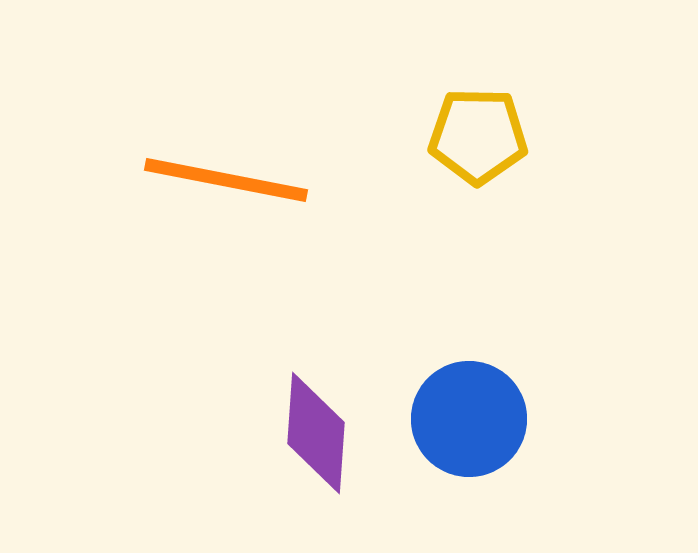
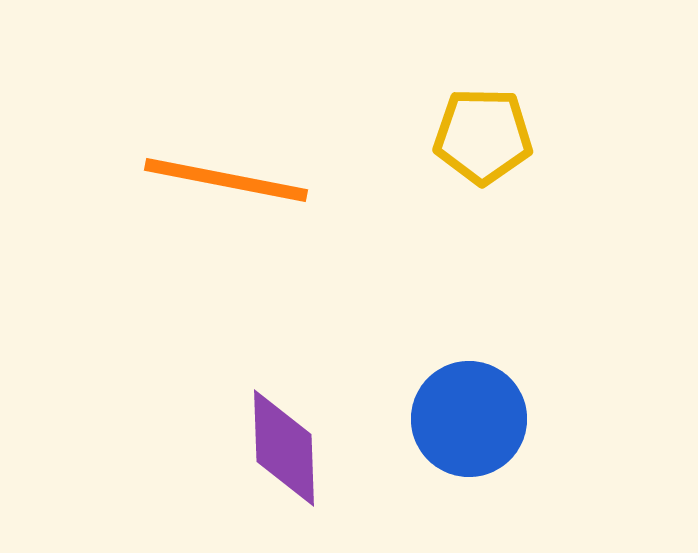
yellow pentagon: moved 5 px right
purple diamond: moved 32 px left, 15 px down; rotated 6 degrees counterclockwise
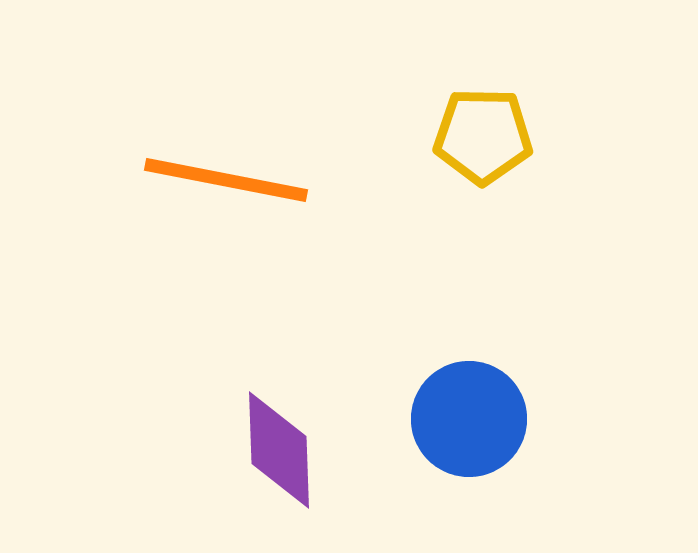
purple diamond: moved 5 px left, 2 px down
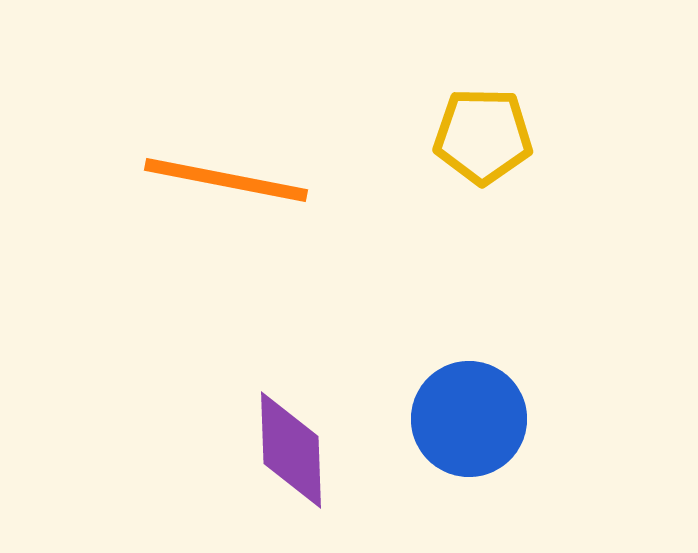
purple diamond: moved 12 px right
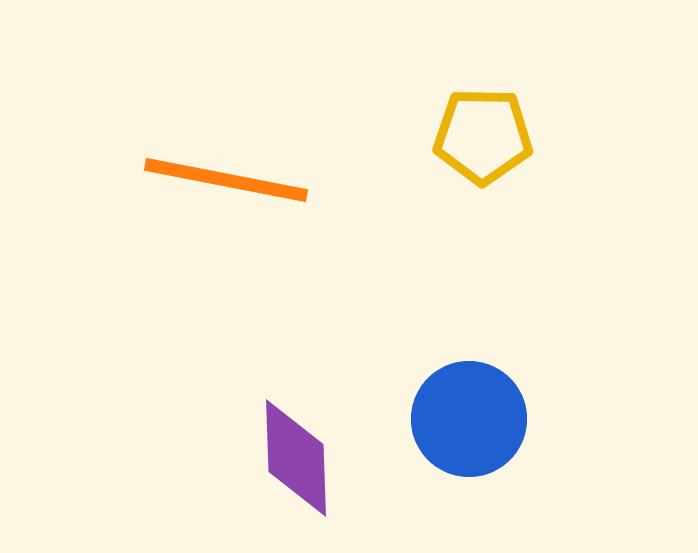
purple diamond: moved 5 px right, 8 px down
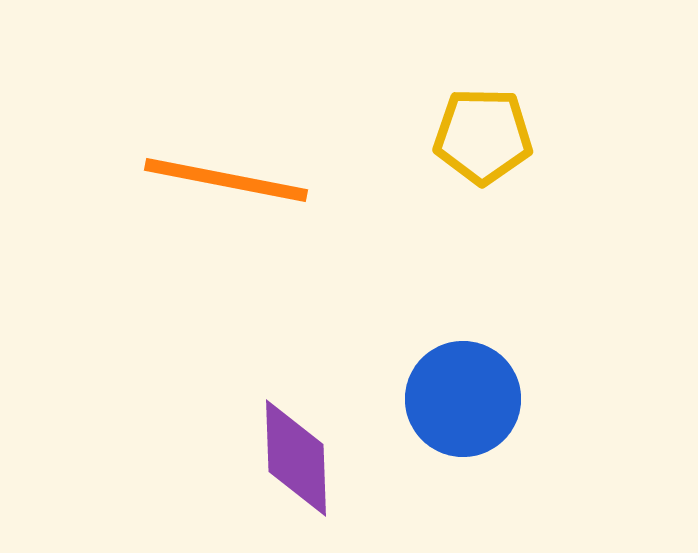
blue circle: moved 6 px left, 20 px up
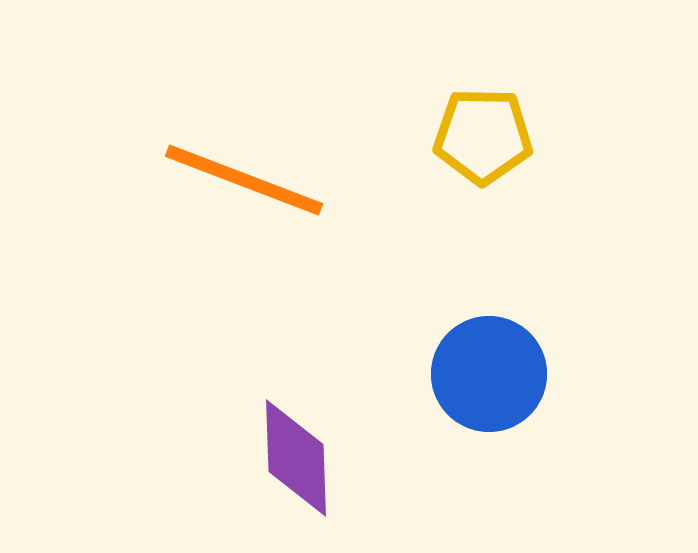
orange line: moved 18 px right; rotated 10 degrees clockwise
blue circle: moved 26 px right, 25 px up
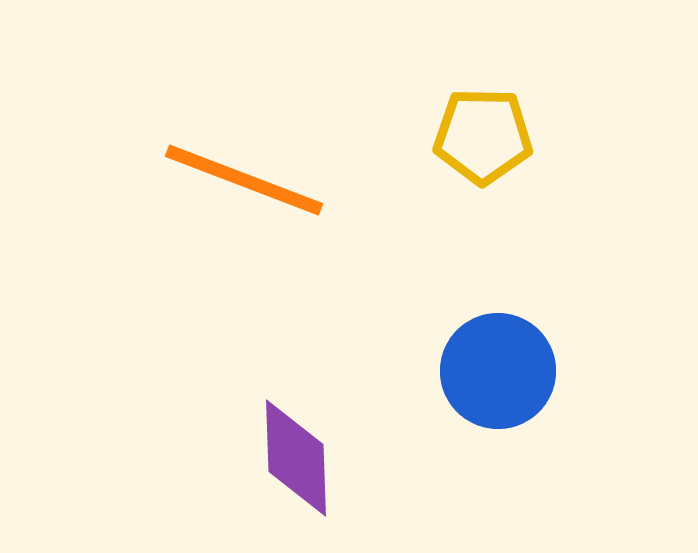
blue circle: moved 9 px right, 3 px up
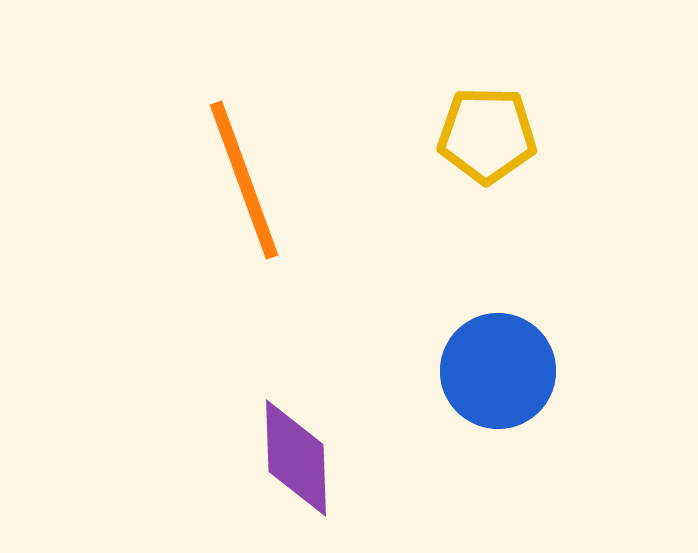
yellow pentagon: moved 4 px right, 1 px up
orange line: rotated 49 degrees clockwise
